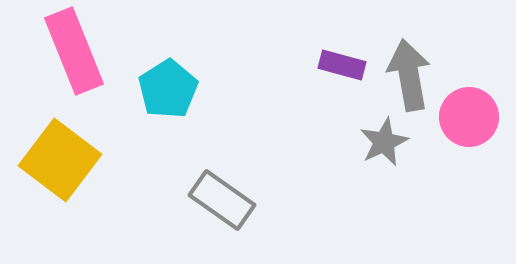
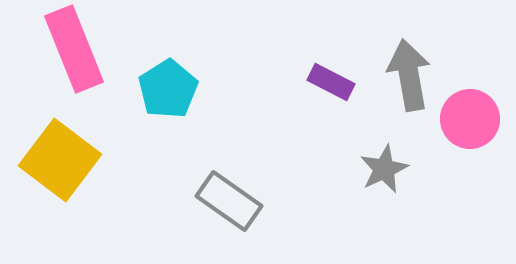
pink rectangle: moved 2 px up
purple rectangle: moved 11 px left, 17 px down; rotated 12 degrees clockwise
pink circle: moved 1 px right, 2 px down
gray star: moved 27 px down
gray rectangle: moved 7 px right, 1 px down
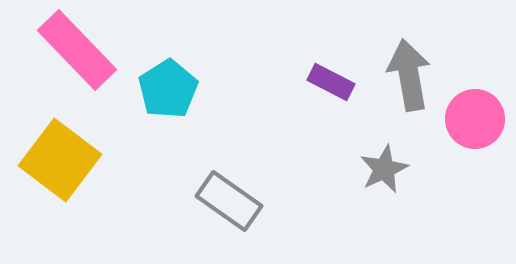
pink rectangle: moved 3 px right, 1 px down; rotated 22 degrees counterclockwise
pink circle: moved 5 px right
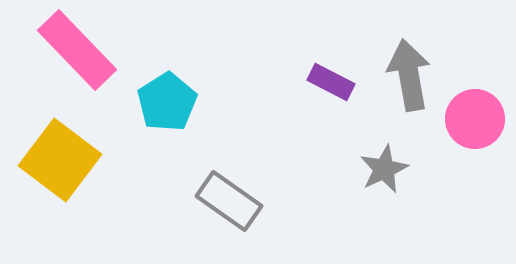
cyan pentagon: moved 1 px left, 13 px down
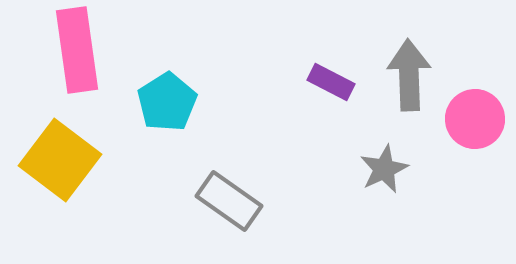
pink rectangle: rotated 36 degrees clockwise
gray arrow: rotated 8 degrees clockwise
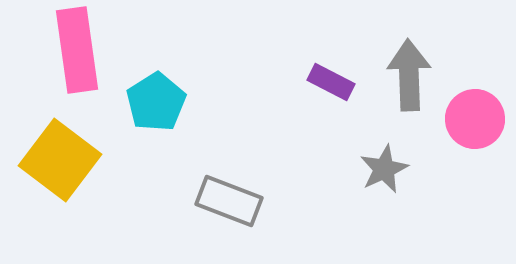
cyan pentagon: moved 11 px left
gray rectangle: rotated 14 degrees counterclockwise
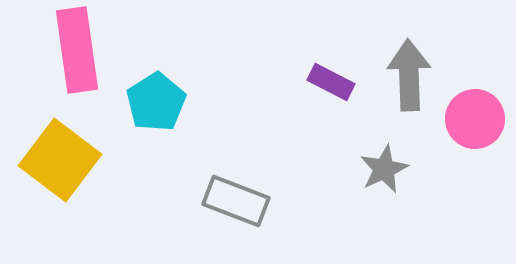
gray rectangle: moved 7 px right
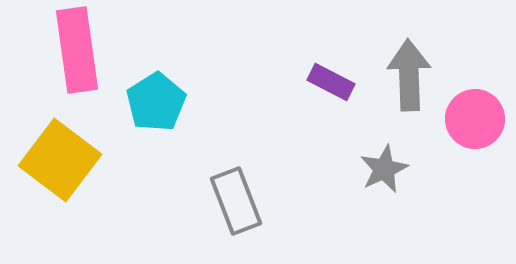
gray rectangle: rotated 48 degrees clockwise
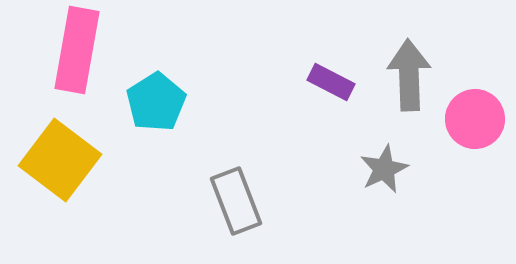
pink rectangle: rotated 18 degrees clockwise
